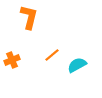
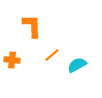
orange L-shape: moved 3 px right, 9 px down; rotated 15 degrees counterclockwise
orange cross: rotated 28 degrees clockwise
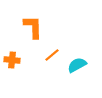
orange L-shape: moved 1 px right, 1 px down
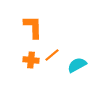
orange cross: moved 19 px right
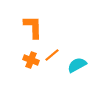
orange cross: rotated 14 degrees clockwise
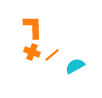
orange cross: moved 1 px right, 8 px up
cyan semicircle: moved 2 px left, 1 px down
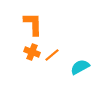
orange L-shape: moved 3 px up
cyan semicircle: moved 5 px right, 1 px down
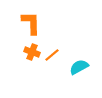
orange L-shape: moved 2 px left, 1 px up
cyan semicircle: moved 1 px left
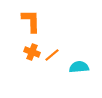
orange L-shape: moved 2 px up
cyan semicircle: rotated 24 degrees clockwise
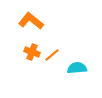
orange L-shape: rotated 50 degrees counterclockwise
cyan semicircle: moved 2 px left, 1 px down
